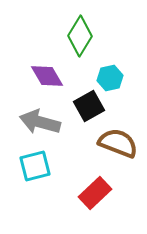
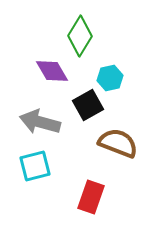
purple diamond: moved 5 px right, 5 px up
black square: moved 1 px left, 1 px up
red rectangle: moved 4 px left, 4 px down; rotated 28 degrees counterclockwise
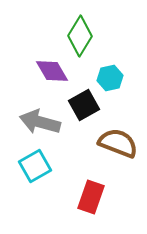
black square: moved 4 px left
cyan square: rotated 16 degrees counterclockwise
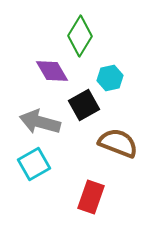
cyan square: moved 1 px left, 2 px up
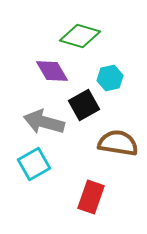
green diamond: rotated 75 degrees clockwise
gray arrow: moved 4 px right
brown semicircle: rotated 12 degrees counterclockwise
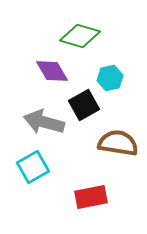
cyan square: moved 1 px left, 3 px down
red rectangle: rotated 60 degrees clockwise
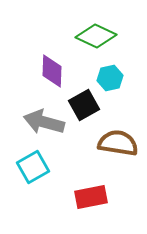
green diamond: moved 16 px right; rotated 9 degrees clockwise
purple diamond: rotated 32 degrees clockwise
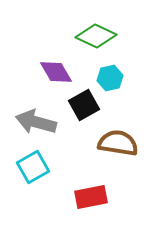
purple diamond: moved 4 px right, 1 px down; rotated 32 degrees counterclockwise
gray arrow: moved 8 px left
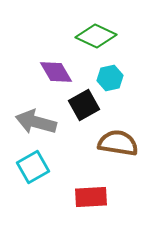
red rectangle: rotated 8 degrees clockwise
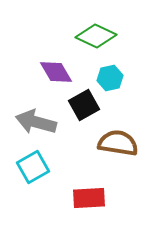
red rectangle: moved 2 px left, 1 px down
